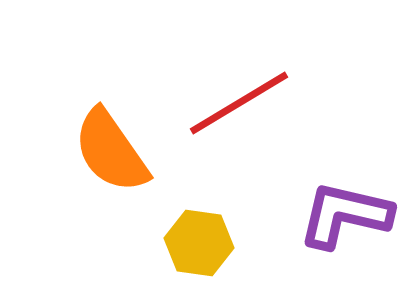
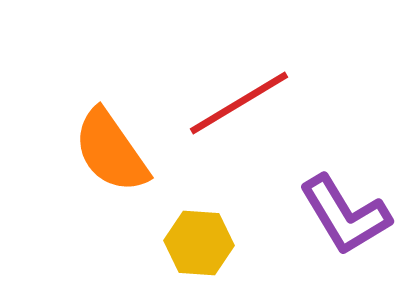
purple L-shape: rotated 134 degrees counterclockwise
yellow hexagon: rotated 4 degrees counterclockwise
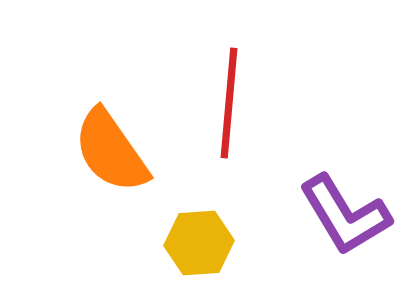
red line: moved 10 px left; rotated 54 degrees counterclockwise
yellow hexagon: rotated 8 degrees counterclockwise
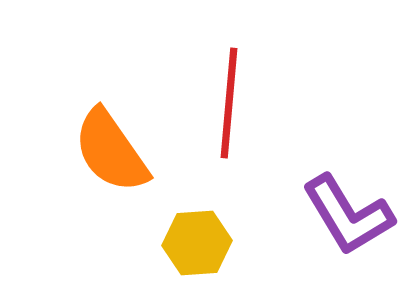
purple L-shape: moved 3 px right
yellow hexagon: moved 2 px left
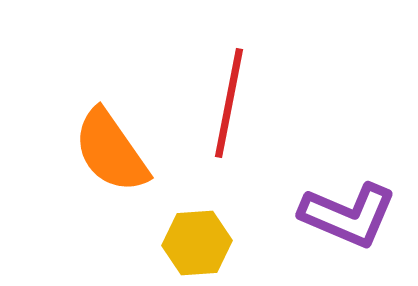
red line: rotated 6 degrees clockwise
purple L-shape: rotated 36 degrees counterclockwise
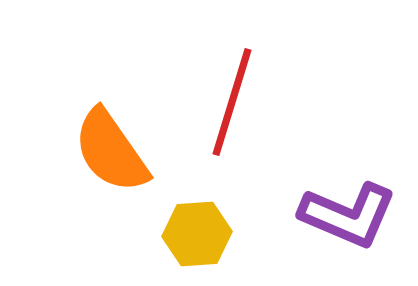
red line: moved 3 px right, 1 px up; rotated 6 degrees clockwise
yellow hexagon: moved 9 px up
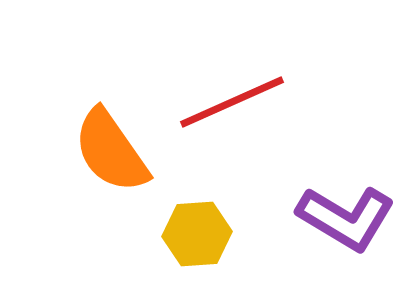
red line: rotated 49 degrees clockwise
purple L-shape: moved 2 px left, 3 px down; rotated 8 degrees clockwise
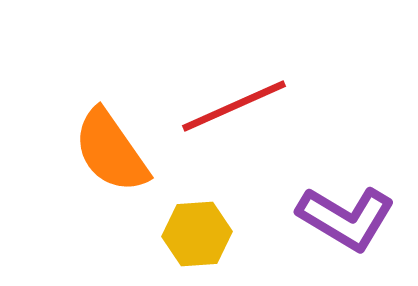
red line: moved 2 px right, 4 px down
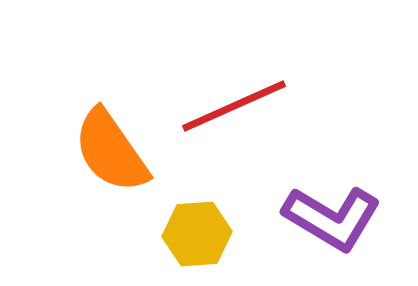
purple L-shape: moved 14 px left
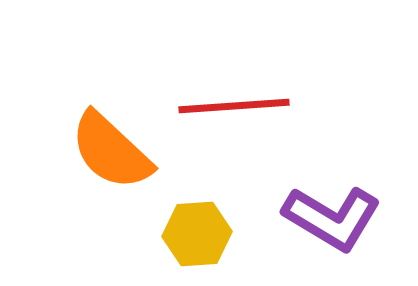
red line: rotated 20 degrees clockwise
orange semicircle: rotated 12 degrees counterclockwise
